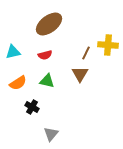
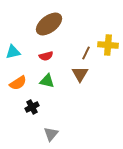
red semicircle: moved 1 px right, 1 px down
black cross: rotated 32 degrees clockwise
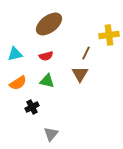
yellow cross: moved 1 px right, 10 px up; rotated 12 degrees counterclockwise
cyan triangle: moved 2 px right, 2 px down
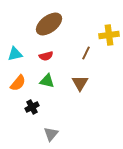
brown triangle: moved 9 px down
orange semicircle: rotated 18 degrees counterclockwise
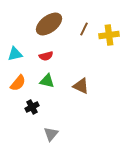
brown line: moved 2 px left, 24 px up
brown triangle: moved 1 px right, 3 px down; rotated 36 degrees counterclockwise
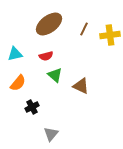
yellow cross: moved 1 px right
green triangle: moved 8 px right, 6 px up; rotated 28 degrees clockwise
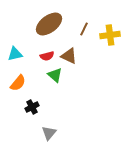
red semicircle: moved 1 px right
brown triangle: moved 12 px left, 30 px up
gray triangle: moved 2 px left, 1 px up
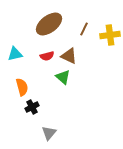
green triangle: moved 8 px right, 2 px down
orange semicircle: moved 4 px right, 4 px down; rotated 54 degrees counterclockwise
